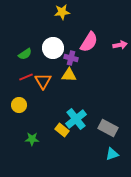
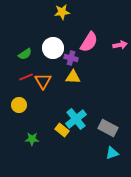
yellow triangle: moved 4 px right, 2 px down
cyan triangle: moved 1 px up
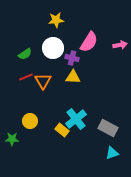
yellow star: moved 6 px left, 8 px down
purple cross: moved 1 px right
yellow circle: moved 11 px right, 16 px down
green star: moved 20 px left
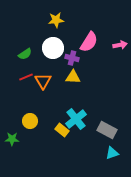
gray rectangle: moved 1 px left, 2 px down
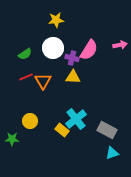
pink semicircle: moved 8 px down
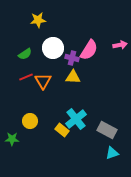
yellow star: moved 18 px left
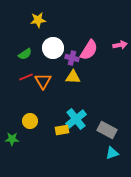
yellow rectangle: rotated 48 degrees counterclockwise
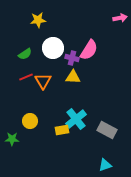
pink arrow: moved 27 px up
cyan triangle: moved 7 px left, 12 px down
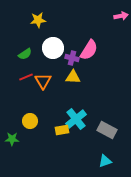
pink arrow: moved 1 px right, 2 px up
cyan triangle: moved 4 px up
